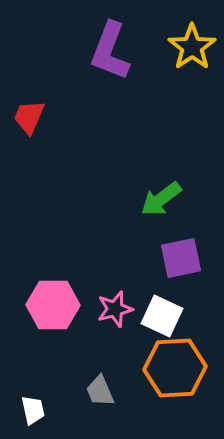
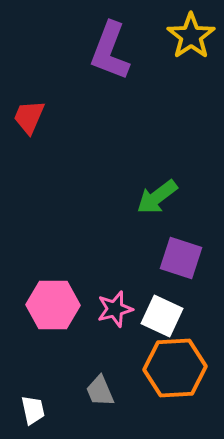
yellow star: moved 1 px left, 11 px up
green arrow: moved 4 px left, 2 px up
purple square: rotated 30 degrees clockwise
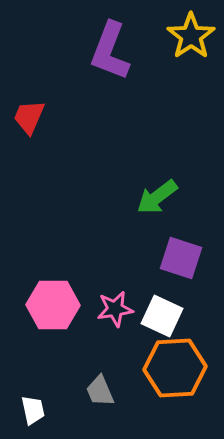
pink star: rotated 6 degrees clockwise
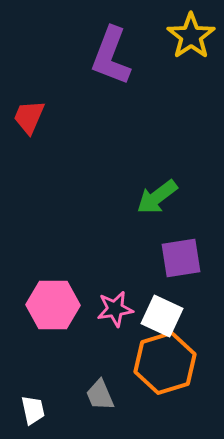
purple L-shape: moved 1 px right, 5 px down
purple square: rotated 27 degrees counterclockwise
orange hexagon: moved 10 px left, 5 px up; rotated 14 degrees counterclockwise
gray trapezoid: moved 4 px down
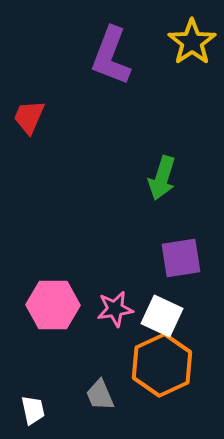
yellow star: moved 1 px right, 6 px down
green arrow: moved 5 px right, 19 px up; rotated 36 degrees counterclockwise
orange hexagon: moved 3 px left, 2 px down; rotated 8 degrees counterclockwise
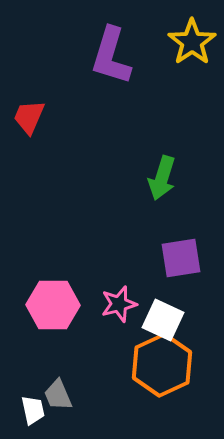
purple L-shape: rotated 4 degrees counterclockwise
pink star: moved 4 px right, 5 px up; rotated 6 degrees counterclockwise
white square: moved 1 px right, 4 px down
gray trapezoid: moved 42 px left
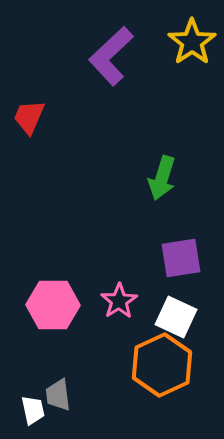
purple L-shape: rotated 30 degrees clockwise
pink star: moved 3 px up; rotated 18 degrees counterclockwise
white square: moved 13 px right, 3 px up
gray trapezoid: rotated 16 degrees clockwise
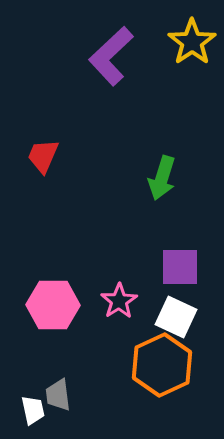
red trapezoid: moved 14 px right, 39 px down
purple square: moved 1 px left, 9 px down; rotated 9 degrees clockwise
